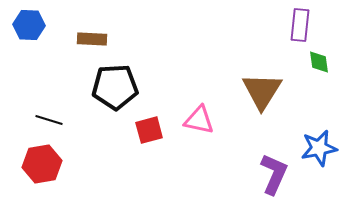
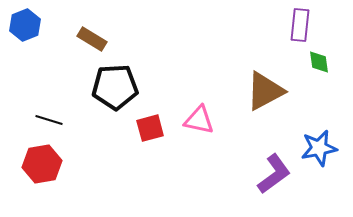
blue hexagon: moved 4 px left; rotated 24 degrees counterclockwise
brown rectangle: rotated 28 degrees clockwise
brown triangle: moved 3 px right; rotated 30 degrees clockwise
red square: moved 1 px right, 2 px up
purple L-shape: rotated 30 degrees clockwise
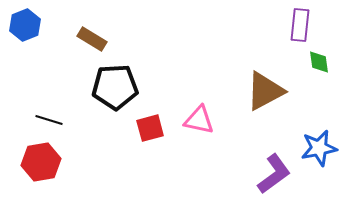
red hexagon: moved 1 px left, 2 px up
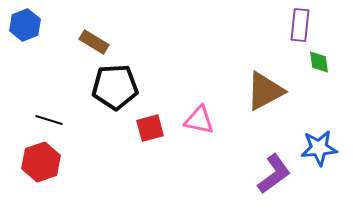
brown rectangle: moved 2 px right, 3 px down
blue star: rotated 6 degrees clockwise
red hexagon: rotated 9 degrees counterclockwise
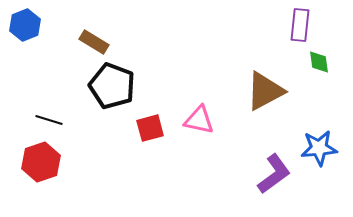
black pentagon: moved 3 px left, 1 px up; rotated 24 degrees clockwise
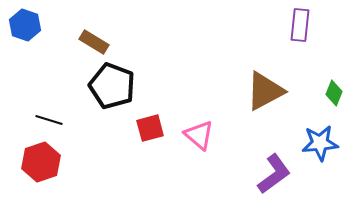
blue hexagon: rotated 20 degrees counterclockwise
green diamond: moved 15 px right, 31 px down; rotated 30 degrees clockwise
pink triangle: moved 15 px down; rotated 28 degrees clockwise
blue star: moved 1 px right, 5 px up
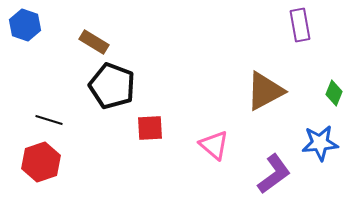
purple rectangle: rotated 16 degrees counterclockwise
red square: rotated 12 degrees clockwise
pink triangle: moved 15 px right, 10 px down
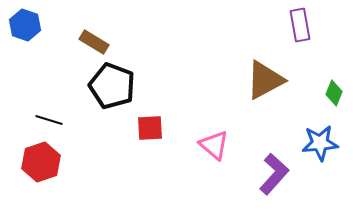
brown triangle: moved 11 px up
purple L-shape: rotated 12 degrees counterclockwise
